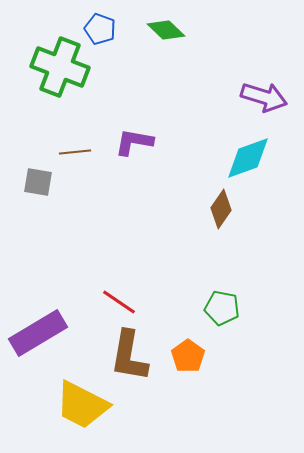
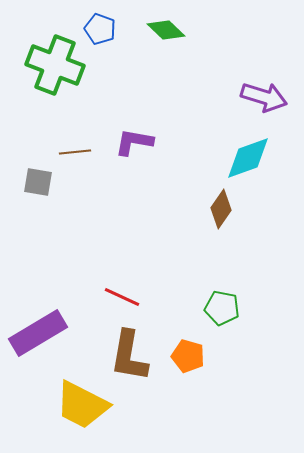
green cross: moved 5 px left, 2 px up
red line: moved 3 px right, 5 px up; rotated 9 degrees counterclockwise
orange pentagon: rotated 20 degrees counterclockwise
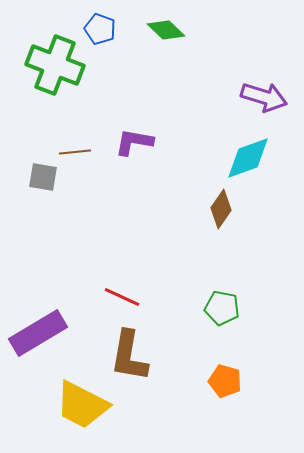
gray square: moved 5 px right, 5 px up
orange pentagon: moved 37 px right, 25 px down
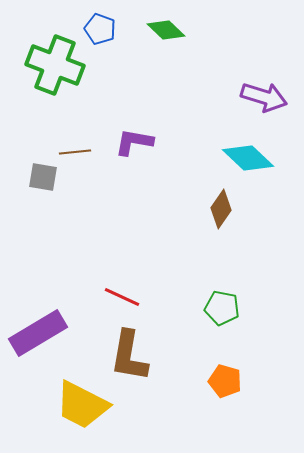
cyan diamond: rotated 63 degrees clockwise
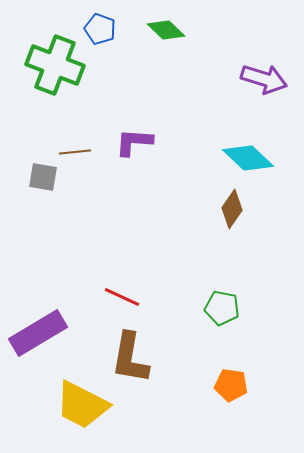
purple arrow: moved 18 px up
purple L-shape: rotated 6 degrees counterclockwise
brown diamond: moved 11 px right
brown L-shape: moved 1 px right, 2 px down
orange pentagon: moved 6 px right, 4 px down; rotated 8 degrees counterclockwise
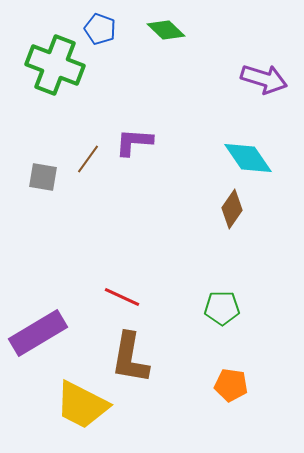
brown line: moved 13 px right, 7 px down; rotated 48 degrees counterclockwise
cyan diamond: rotated 12 degrees clockwise
green pentagon: rotated 12 degrees counterclockwise
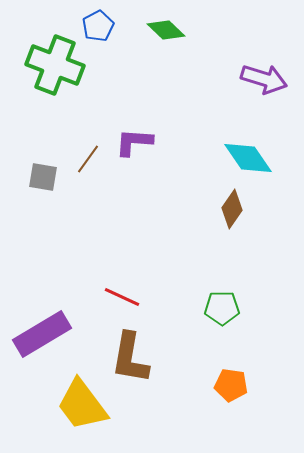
blue pentagon: moved 2 px left, 3 px up; rotated 24 degrees clockwise
purple rectangle: moved 4 px right, 1 px down
yellow trapezoid: rotated 26 degrees clockwise
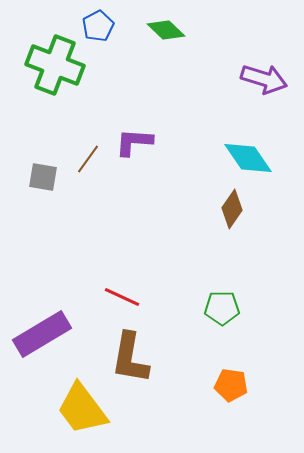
yellow trapezoid: moved 4 px down
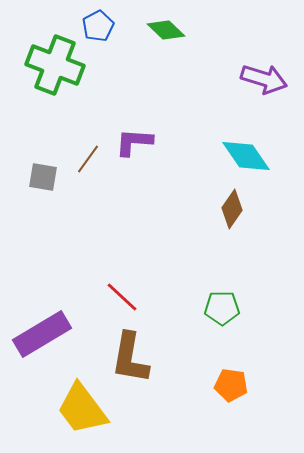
cyan diamond: moved 2 px left, 2 px up
red line: rotated 18 degrees clockwise
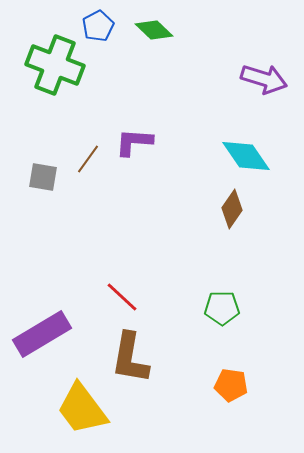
green diamond: moved 12 px left
